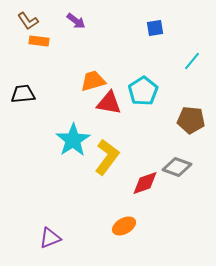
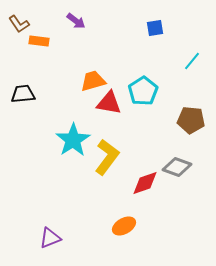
brown L-shape: moved 9 px left, 3 px down
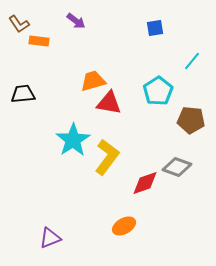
cyan pentagon: moved 15 px right
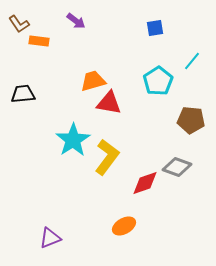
cyan pentagon: moved 10 px up
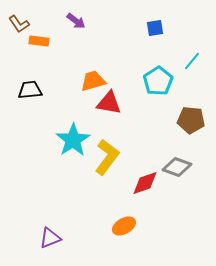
black trapezoid: moved 7 px right, 4 px up
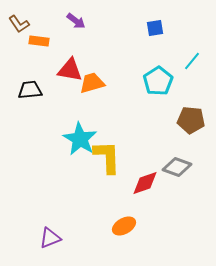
orange trapezoid: moved 1 px left, 2 px down
red triangle: moved 39 px left, 33 px up
cyan star: moved 7 px right, 1 px up; rotated 8 degrees counterclockwise
yellow L-shape: rotated 39 degrees counterclockwise
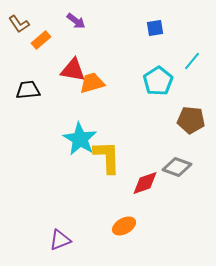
orange rectangle: moved 2 px right, 1 px up; rotated 48 degrees counterclockwise
red triangle: moved 3 px right
black trapezoid: moved 2 px left
purple triangle: moved 10 px right, 2 px down
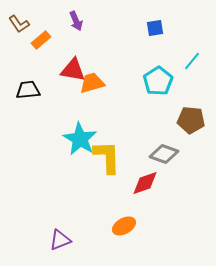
purple arrow: rotated 30 degrees clockwise
gray diamond: moved 13 px left, 13 px up
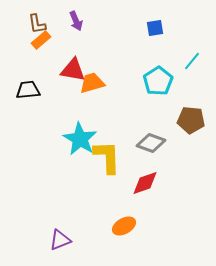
brown L-shape: moved 18 px right; rotated 25 degrees clockwise
gray diamond: moved 13 px left, 11 px up
